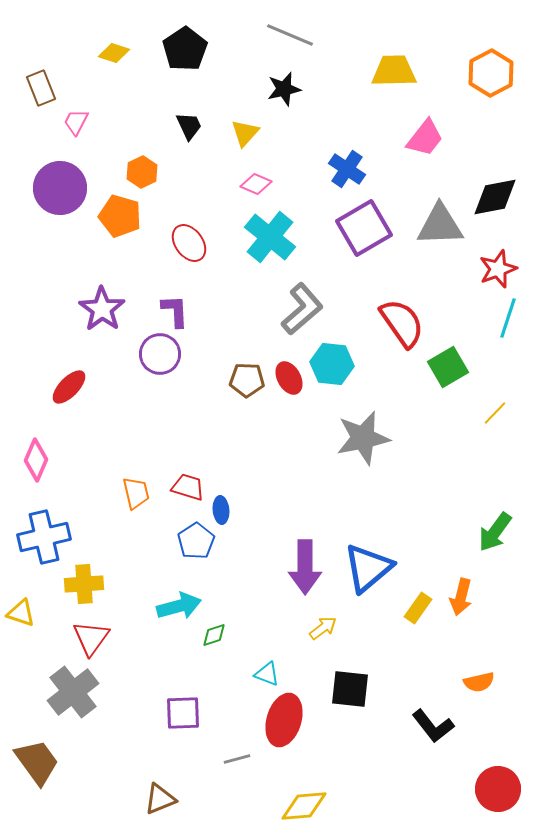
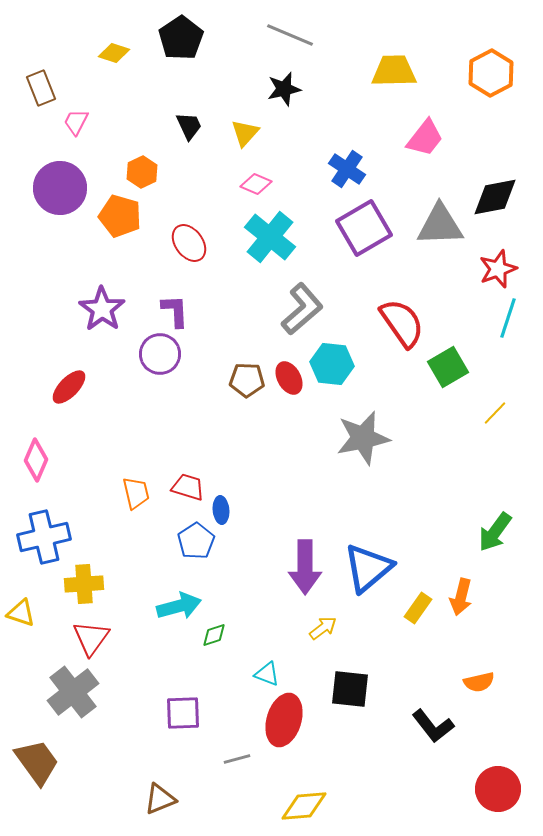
black pentagon at (185, 49): moved 4 px left, 11 px up
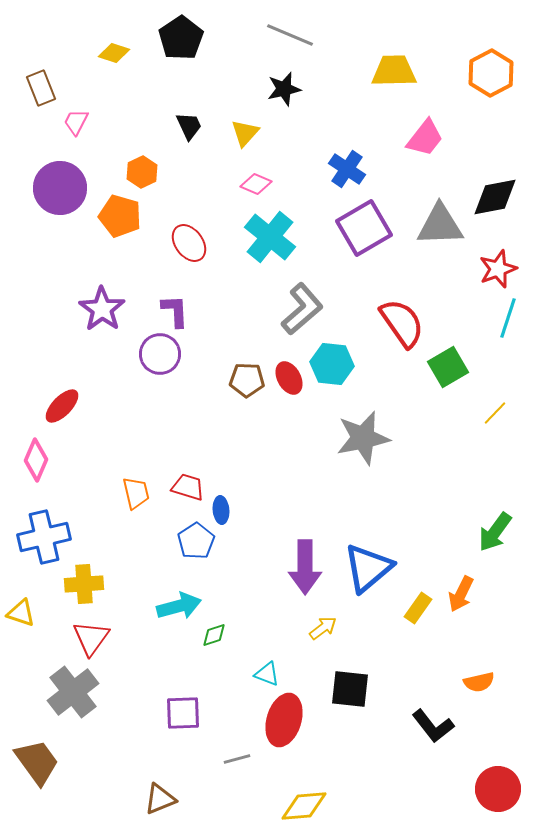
red ellipse at (69, 387): moved 7 px left, 19 px down
orange arrow at (461, 597): moved 3 px up; rotated 12 degrees clockwise
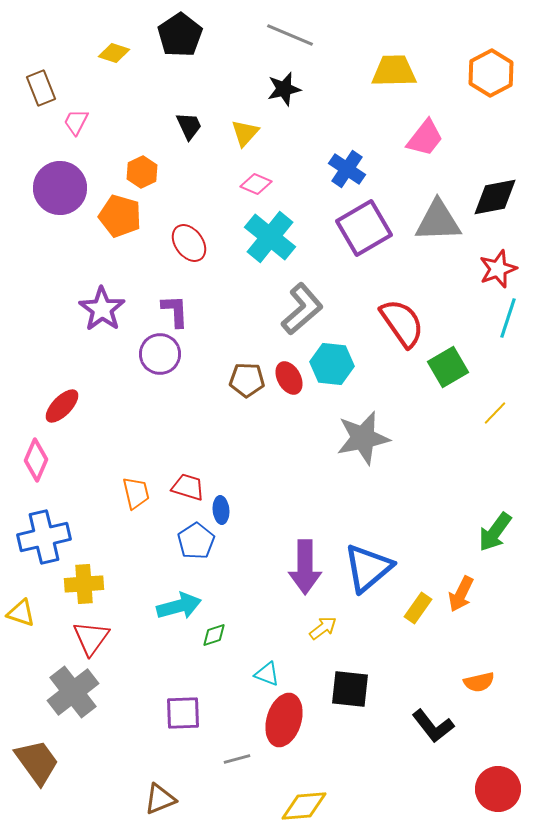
black pentagon at (181, 38): moved 1 px left, 3 px up
gray triangle at (440, 225): moved 2 px left, 4 px up
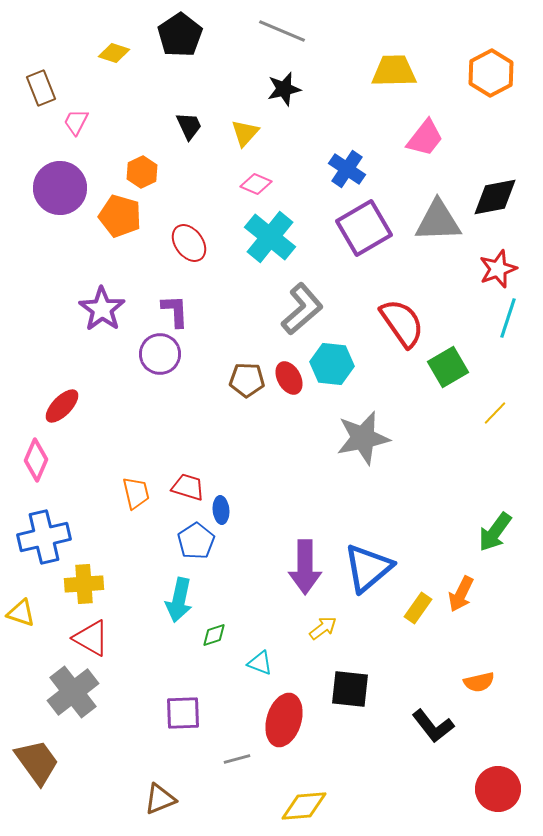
gray line at (290, 35): moved 8 px left, 4 px up
cyan arrow at (179, 606): moved 6 px up; rotated 117 degrees clockwise
red triangle at (91, 638): rotated 36 degrees counterclockwise
cyan triangle at (267, 674): moved 7 px left, 11 px up
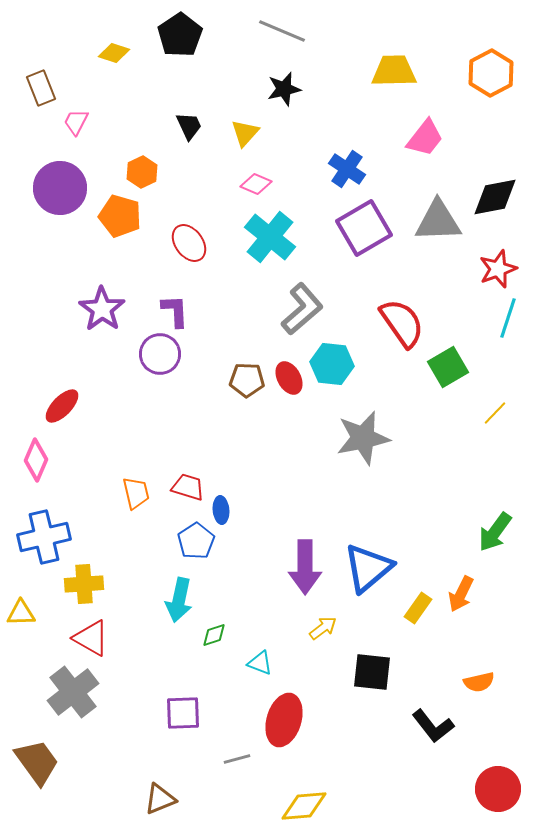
yellow triangle at (21, 613): rotated 20 degrees counterclockwise
black square at (350, 689): moved 22 px right, 17 px up
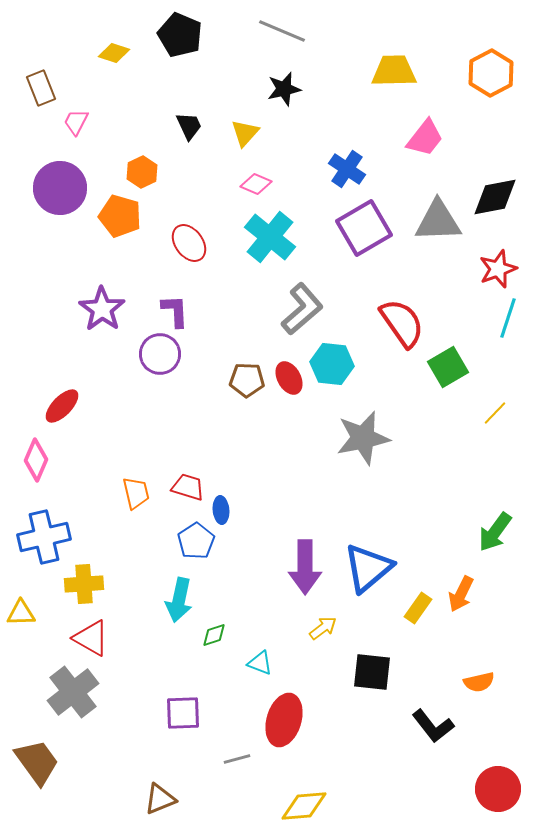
black pentagon at (180, 35): rotated 15 degrees counterclockwise
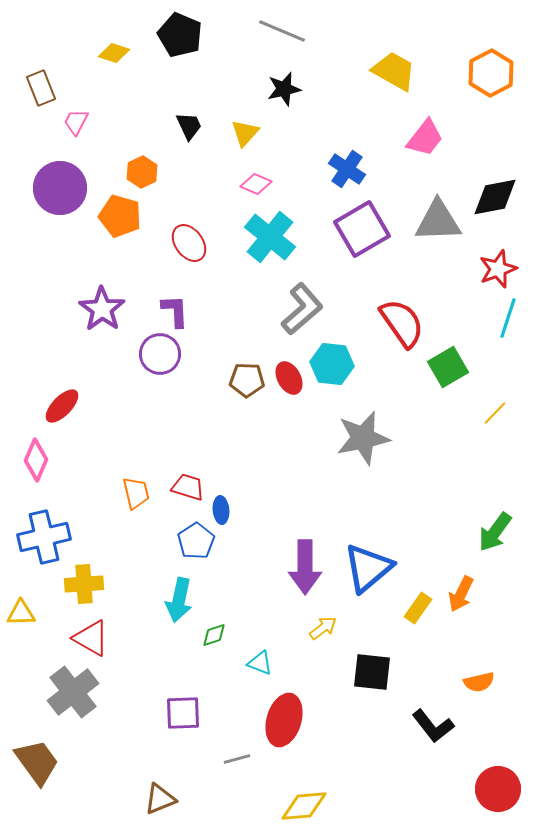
yellow trapezoid at (394, 71): rotated 30 degrees clockwise
purple square at (364, 228): moved 2 px left, 1 px down
